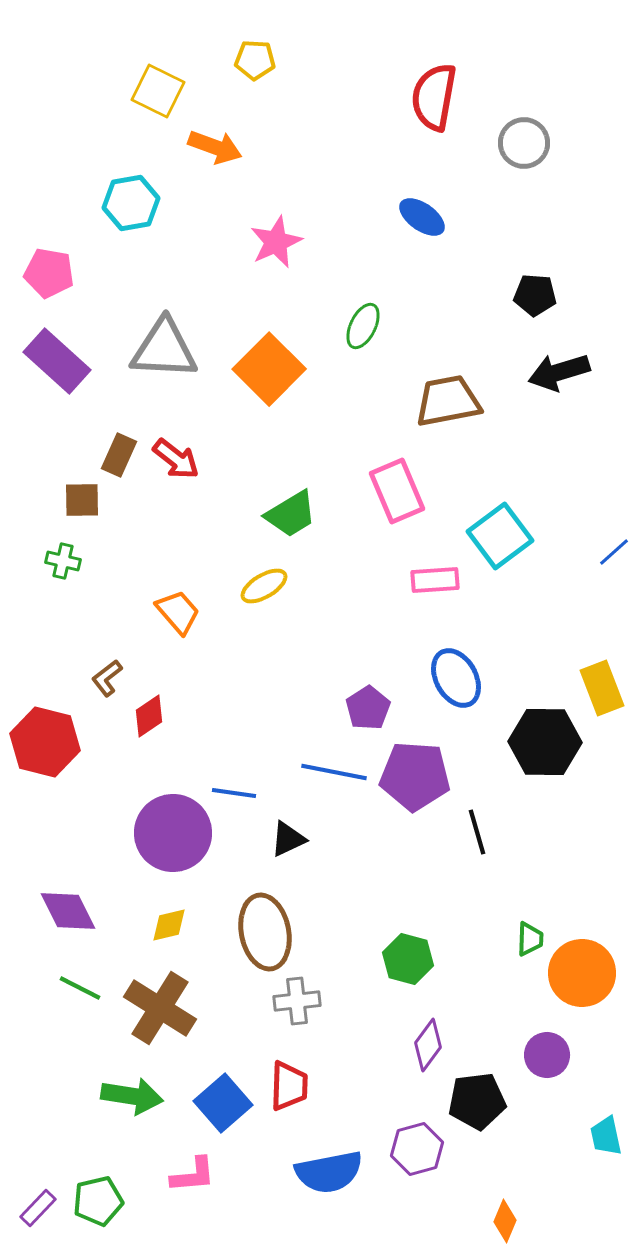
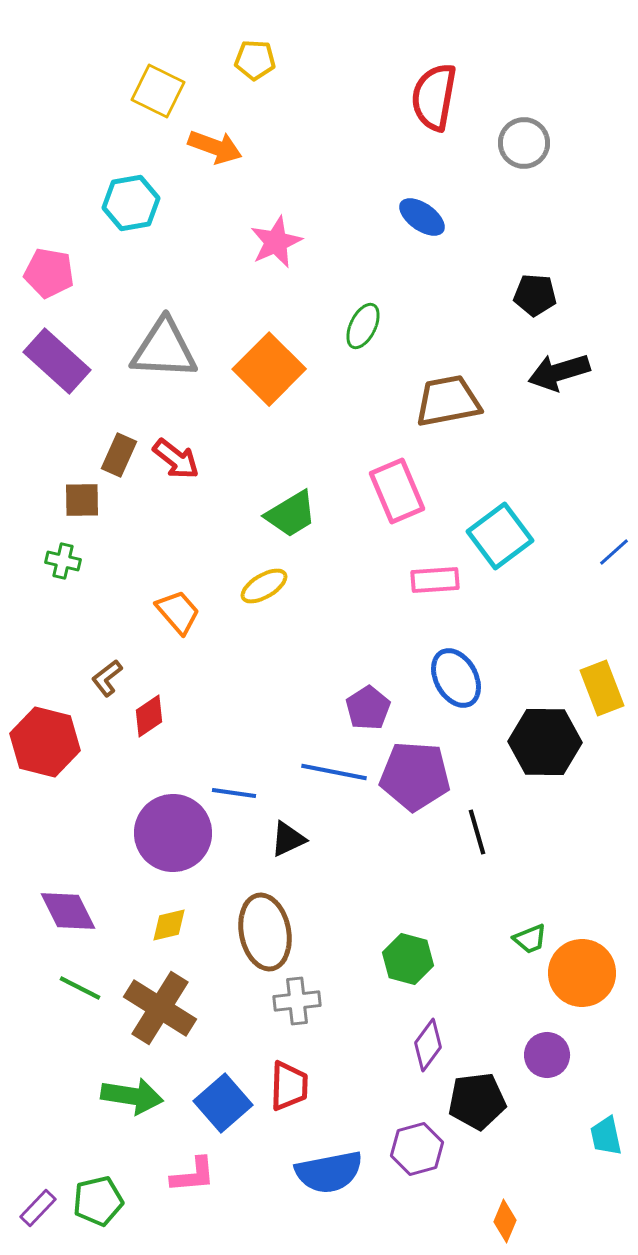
green trapezoid at (530, 939): rotated 66 degrees clockwise
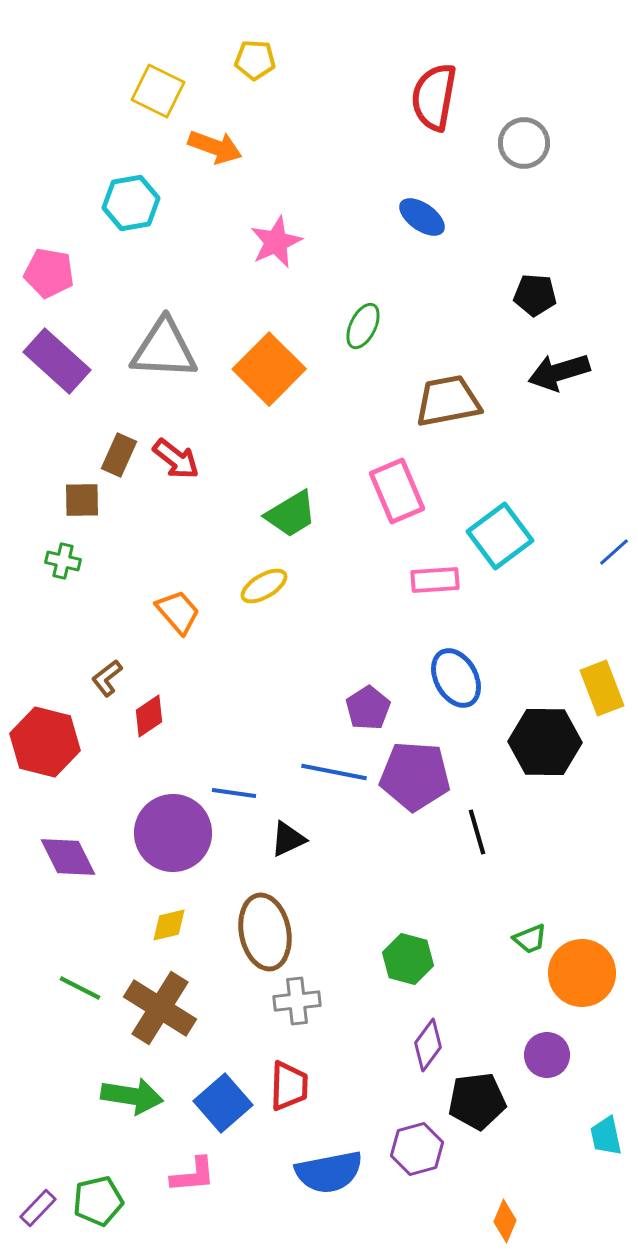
purple diamond at (68, 911): moved 54 px up
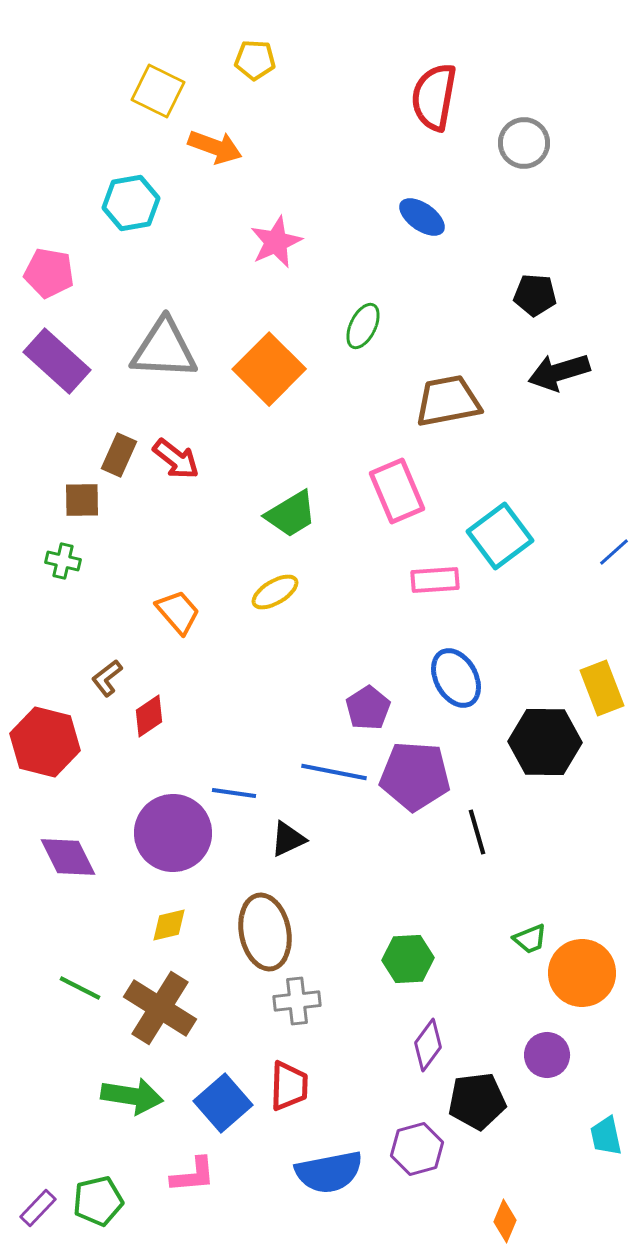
yellow ellipse at (264, 586): moved 11 px right, 6 px down
green hexagon at (408, 959): rotated 18 degrees counterclockwise
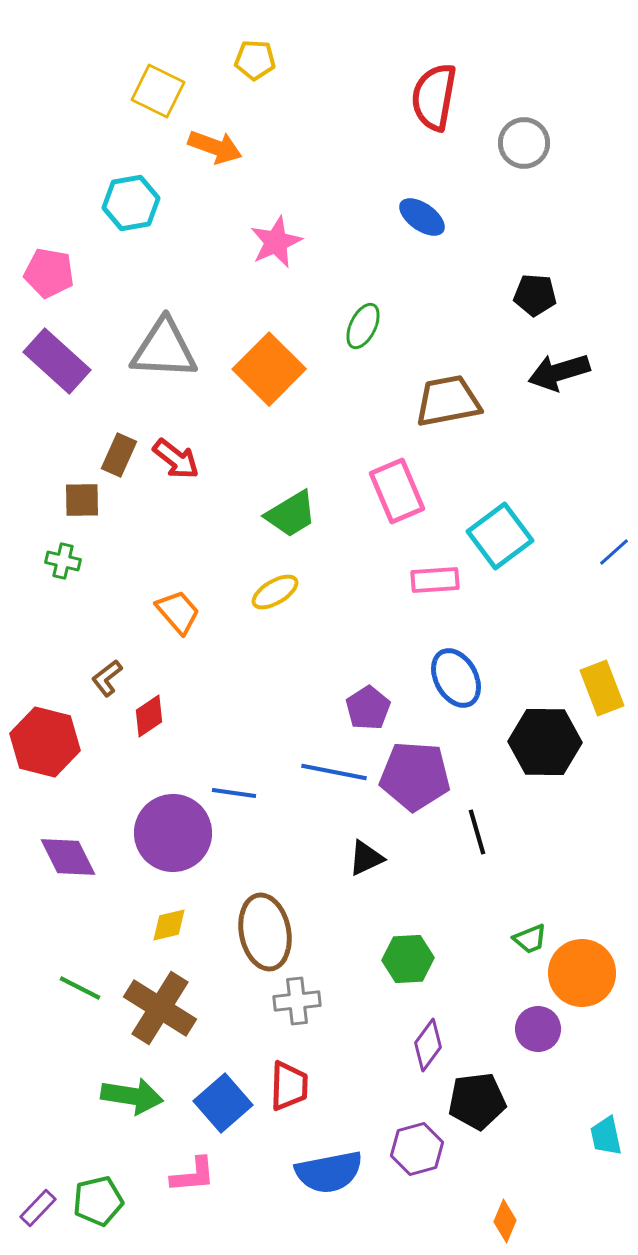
black triangle at (288, 839): moved 78 px right, 19 px down
purple circle at (547, 1055): moved 9 px left, 26 px up
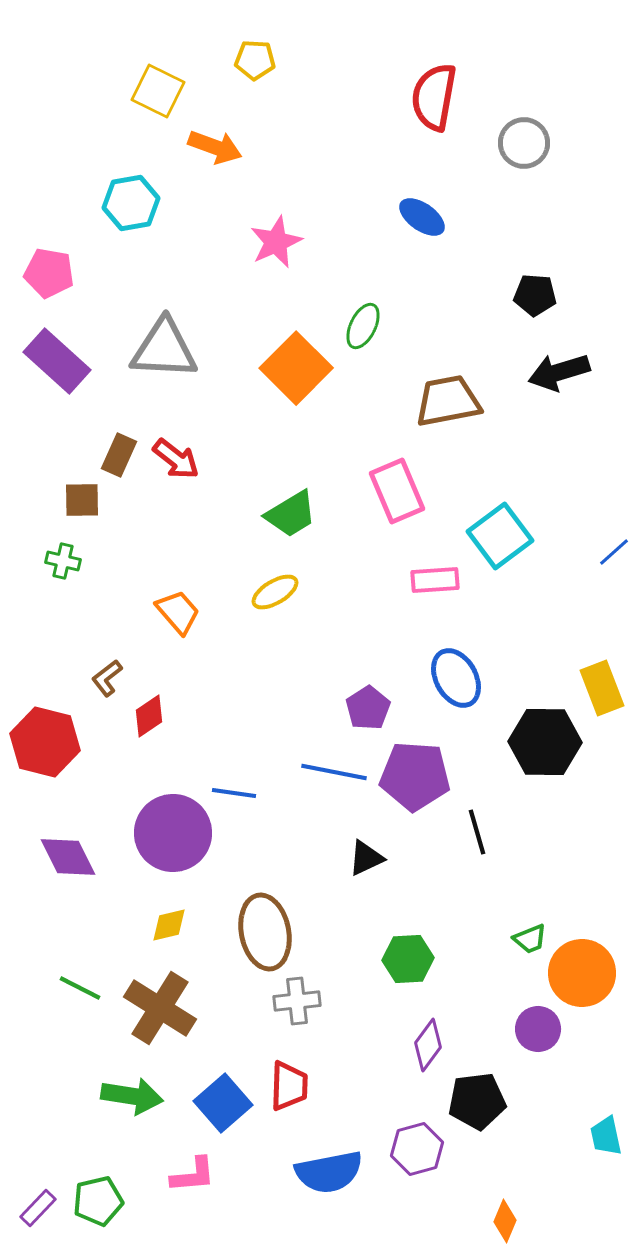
orange square at (269, 369): moved 27 px right, 1 px up
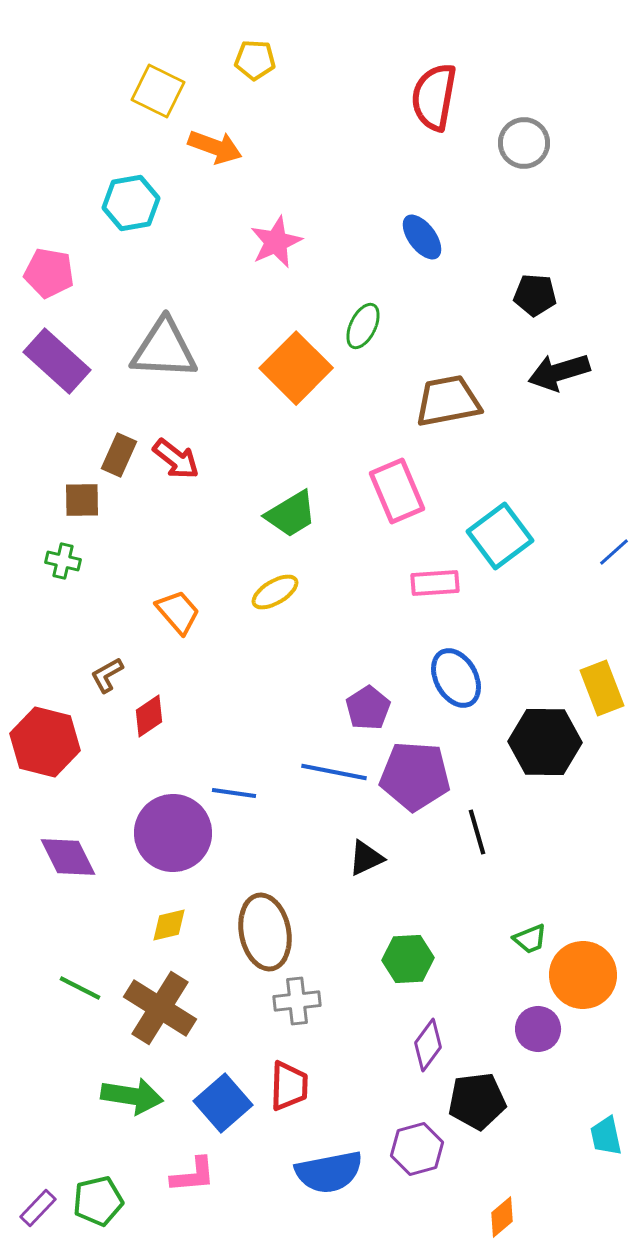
blue ellipse at (422, 217): moved 20 px down; rotated 18 degrees clockwise
pink rectangle at (435, 580): moved 3 px down
brown L-shape at (107, 678): moved 3 px up; rotated 9 degrees clockwise
orange circle at (582, 973): moved 1 px right, 2 px down
orange diamond at (505, 1221): moved 3 px left, 4 px up; rotated 27 degrees clockwise
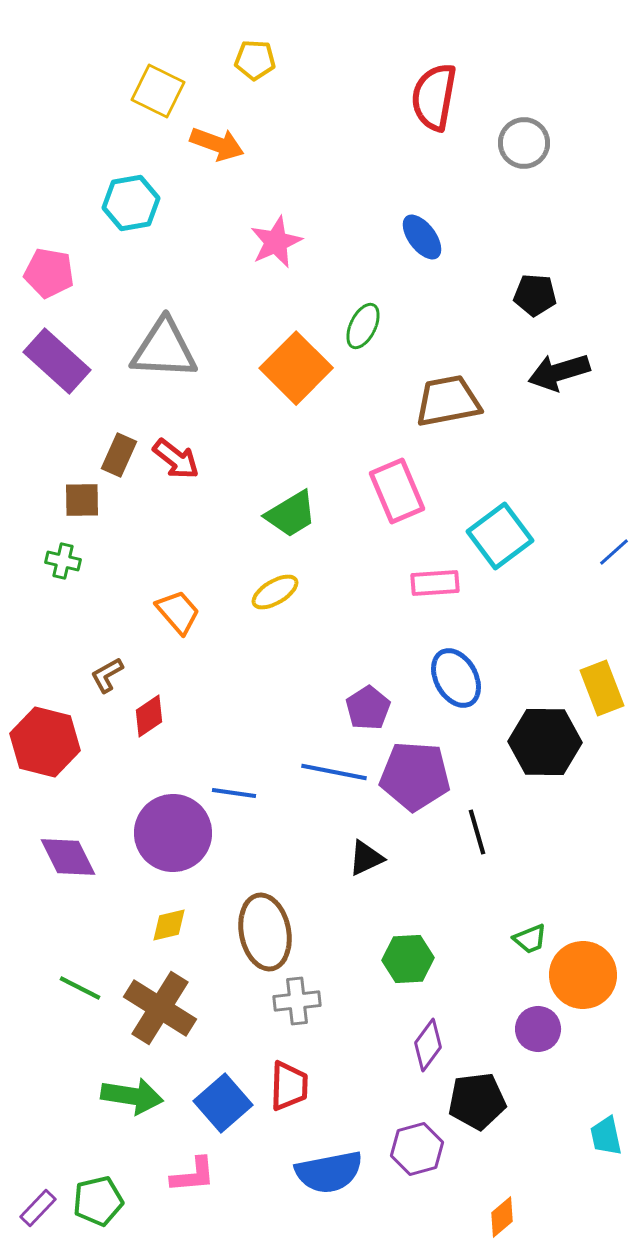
orange arrow at (215, 147): moved 2 px right, 3 px up
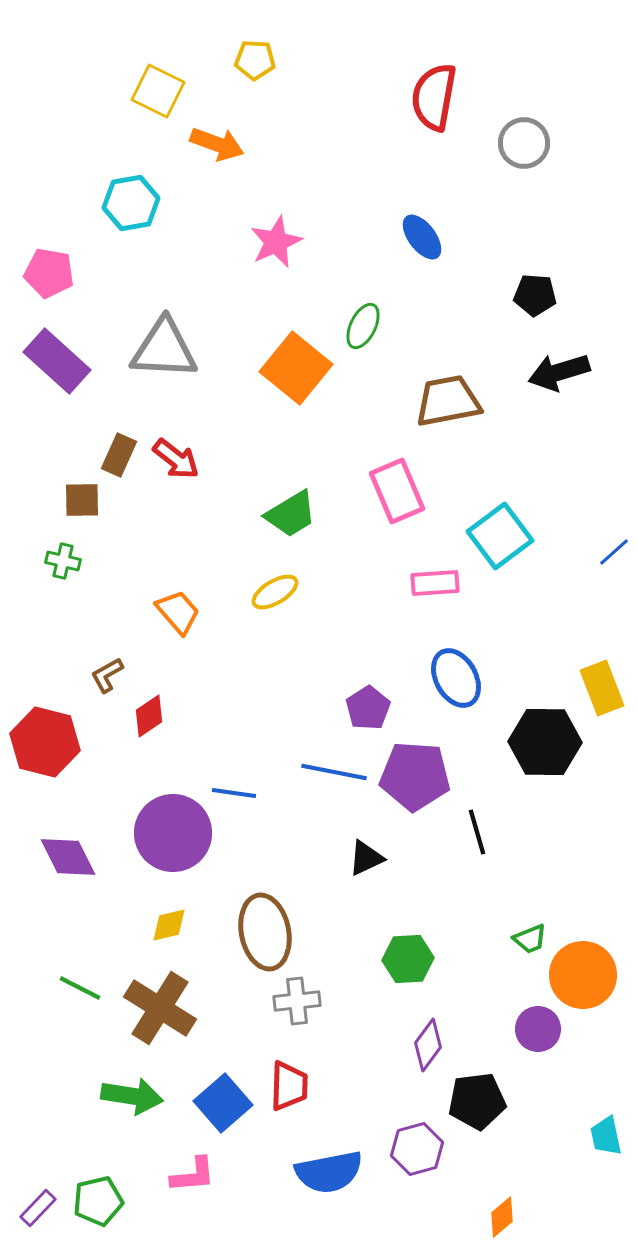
orange square at (296, 368): rotated 6 degrees counterclockwise
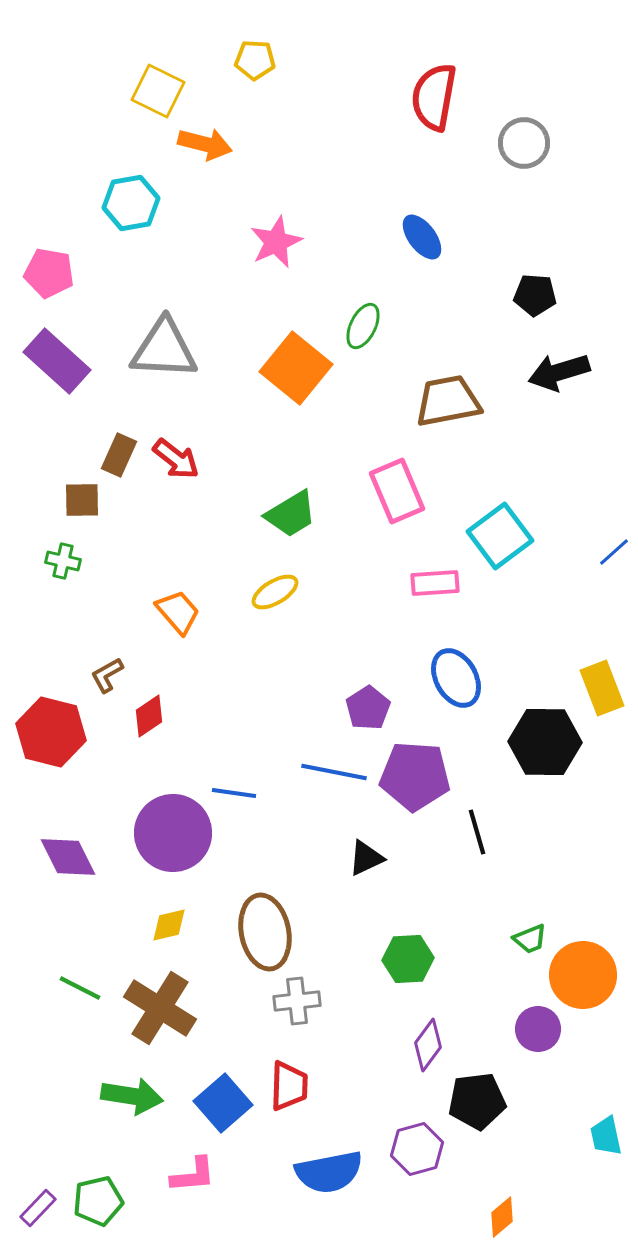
orange arrow at (217, 144): moved 12 px left; rotated 6 degrees counterclockwise
red hexagon at (45, 742): moved 6 px right, 10 px up
